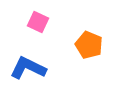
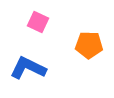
orange pentagon: rotated 20 degrees counterclockwise
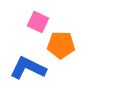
orange pentagon: moved 28 px left
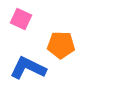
pink square: moved 17 px left, 3 px up
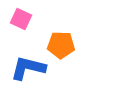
blue L-shape: rotated 12 degrees counterclockwise
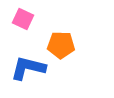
pink square: moved 2 px right
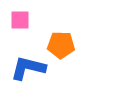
pink square: moved 3 px left, 1 px down; rotated 25 degrees counterclockwise
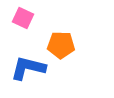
pink square: moved 3 px right, 2 px up; rotated 25 degrees clockwise
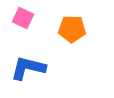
orange pentagon: moved 11 px right, 16 px up
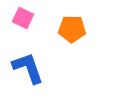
blue L-shape: rotated 57 degrees clockwise
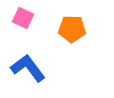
blue L-shape: rotated 18 degrees counterclockwise
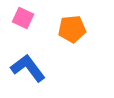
orange pentagon: rotated 8 degrees counterclockwise
